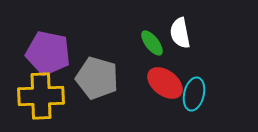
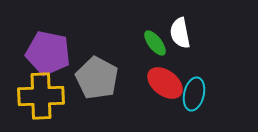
green ellipse: moved 3 px right
gray pentagon: rotated 12 degrees clockwise
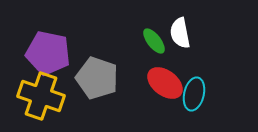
green ellipse: moved 1 px left, 2 px up
gray pentagon: rotated 9 degrees counterclockwise
yellow cross: rotated 21 degrees clockwise
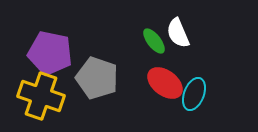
white semicircle: moved 2 px left; rotated 12 degrees counterclockwise
purple pentagon: moved 2 px right
cyan ellipse: rotated 8 degrees clockwise
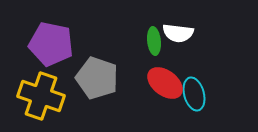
white semicircle: rotated 60 degrees counterclockwise
green ellipse: rotated 32 degrees clockwise
purple pentagon: moved 1 px right, 9 px up
cyan ellipse: rotated 36 degrees counterclockwise
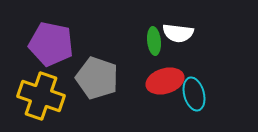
red ellipse: moved 2 px up; rotated 54 degrees counterclockwise
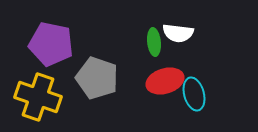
green ellipse: moved 1 px down
yellow cross: moved 3 px left, 1 px down
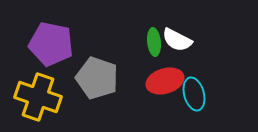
white semicircle: moved 1 px left, 7 px down; rotated 20 degrees clockwise
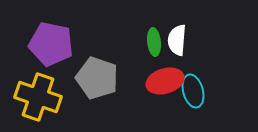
white semicircle: rotated 68 degrees clockwise
cyan ellipse: moved 1 px left, 3 px up
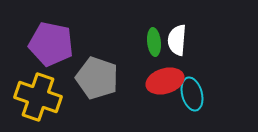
cyan ellipse: moved 1 px left, 3 px down
